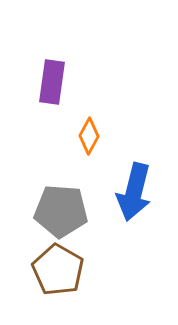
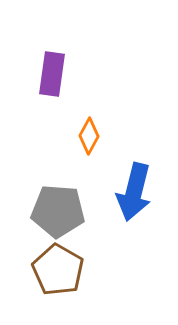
purple rectangle: moved 8 px up
gray pentagon: moved 3 px left
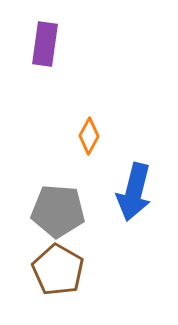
purple rectangle: moved 7 px left, 30 px up
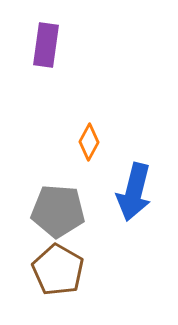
purple rectangle: moved 1 px right, 1 px down
orange diamond: moved 6 px down
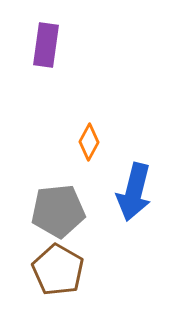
gray pentagon: rotated 10 degrees counterclockwise
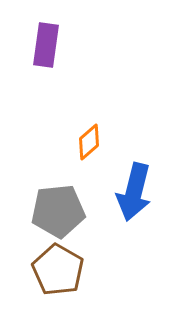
orange diamond: rotated 21 degrees clockwise
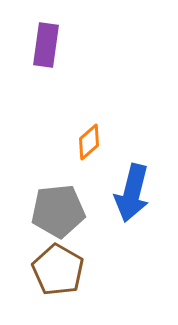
blue arrow: moved 2 px left, 1 px down
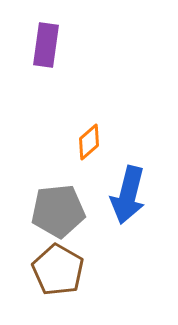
blue arrow: moved 4 px left, 2 px down
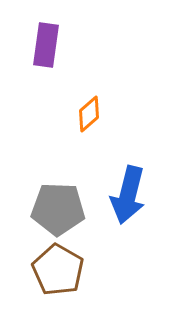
orange diamond: moved 28 px up
gray pentagon: moved 2 px up; rotated 8 degrees clockwise
